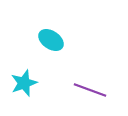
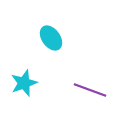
cyan ellipse: moved 2 px up; rotated 20 degrees clockwise
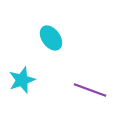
cyan star: moved 2 px left, 3 px up
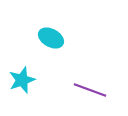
cyan ellipse: rotated 25 degrees counterclockwise
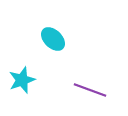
cyan ellipse: moved 2 px right, 1 px down; rotated 15 degrees clockwise
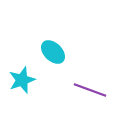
cyan ellipse: moved 13 px down
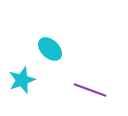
cyan ellipse: moved 3 px left, 3 px up
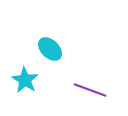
cyan star: moved 3 px right; rotated 20 degrees counterclockwise
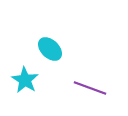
purple line: moved 2 px up
